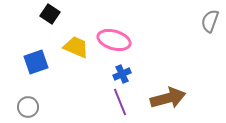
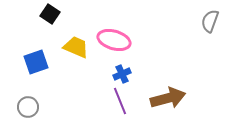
purple line: moved 1 px up
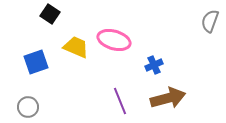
blue cross: moved 32 px right, 9 px up
